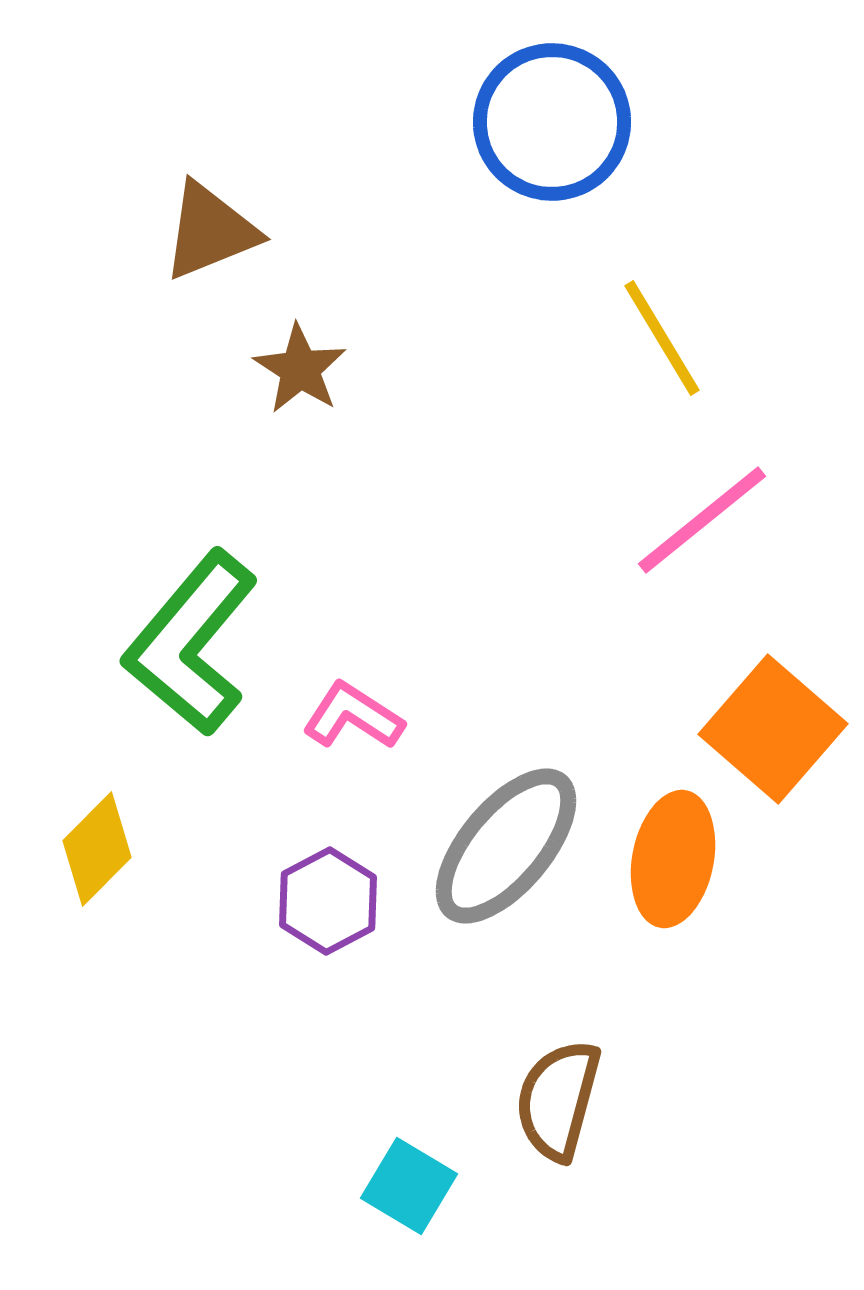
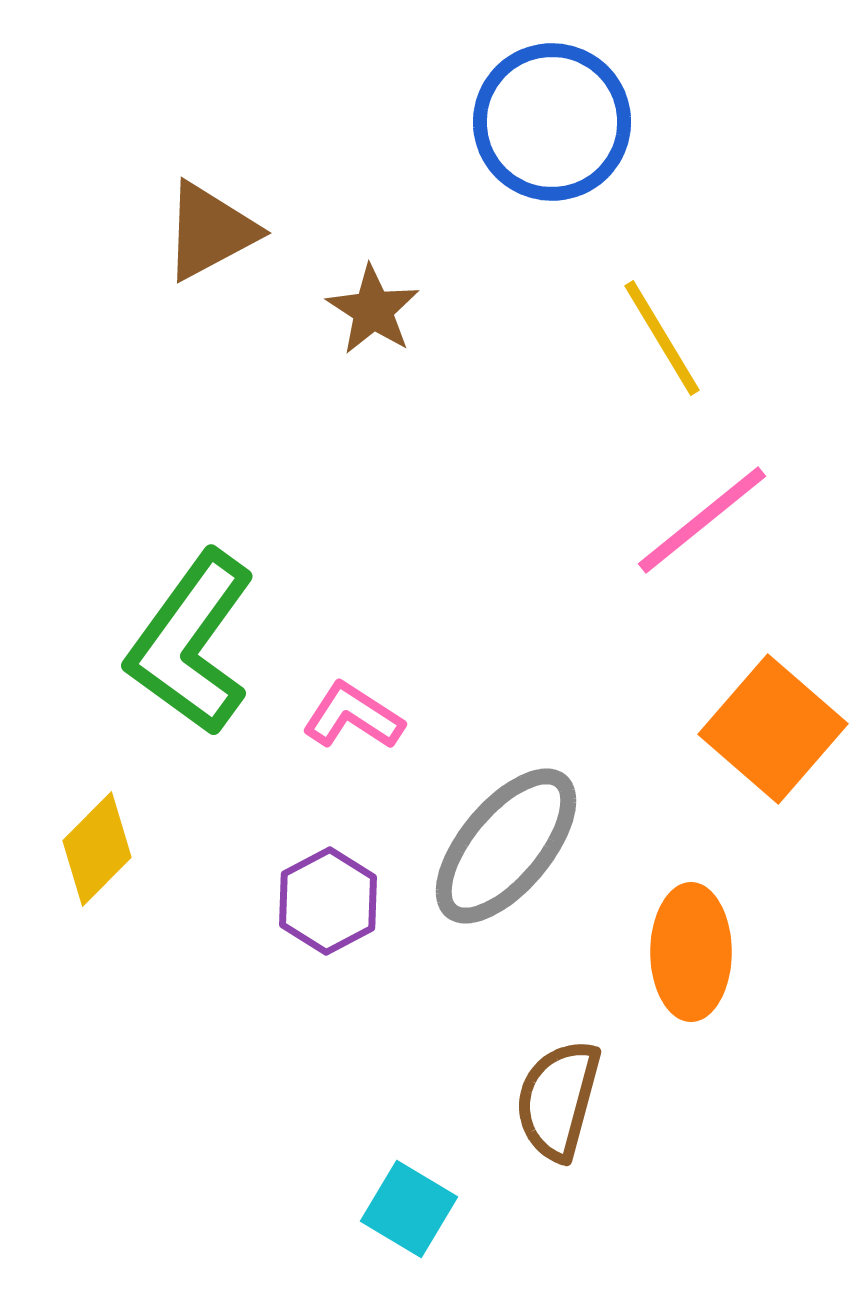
brown triangle: rotated 6 degrees counterclockwise
brown star: moved 73 px right, 59 px up
green L-shape: rotated 4 degrees counterclockwise
orange ellipse: moved 18 px right, 93 px down; rotated 11 degrees counterclockwise
cyan square: moved 23 px down
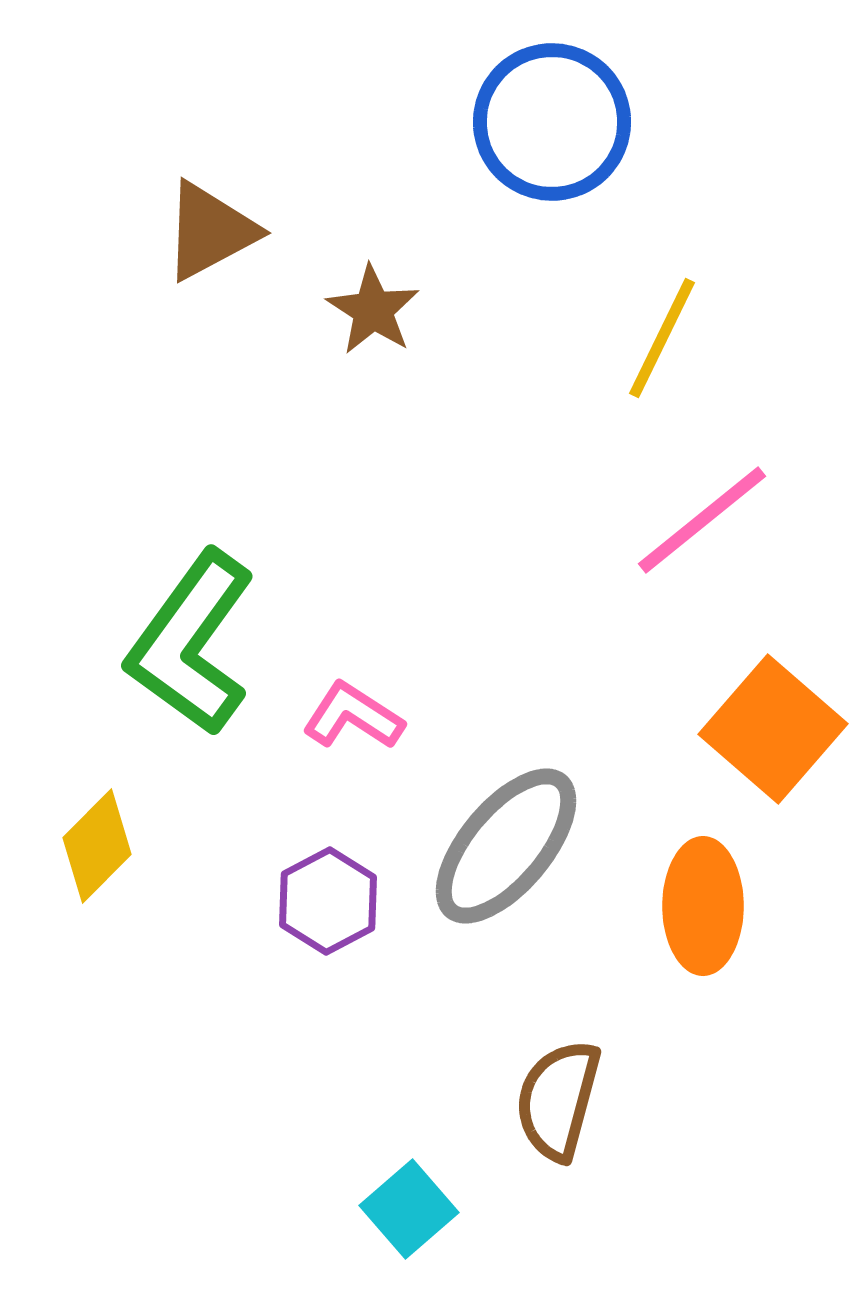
yellow line: rotated 57 degrees clockwise
yellow diamond: moved 3 px up
orange ellipse: moved 12 px right, 46 px up
cyan square: rotated 18 degrees clockwise
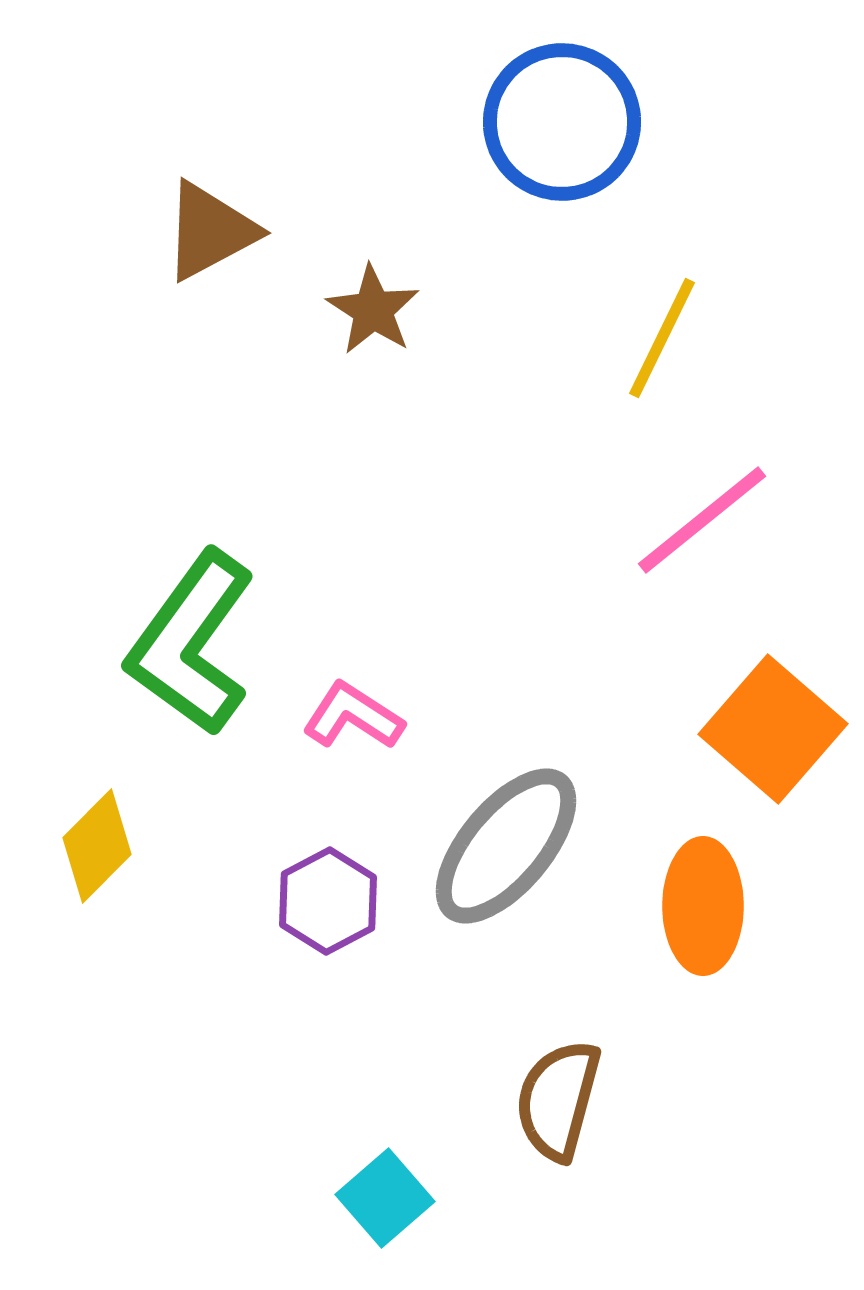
blue circle: moved 10 px right
cyan square: moved 24 px left, 11 px up
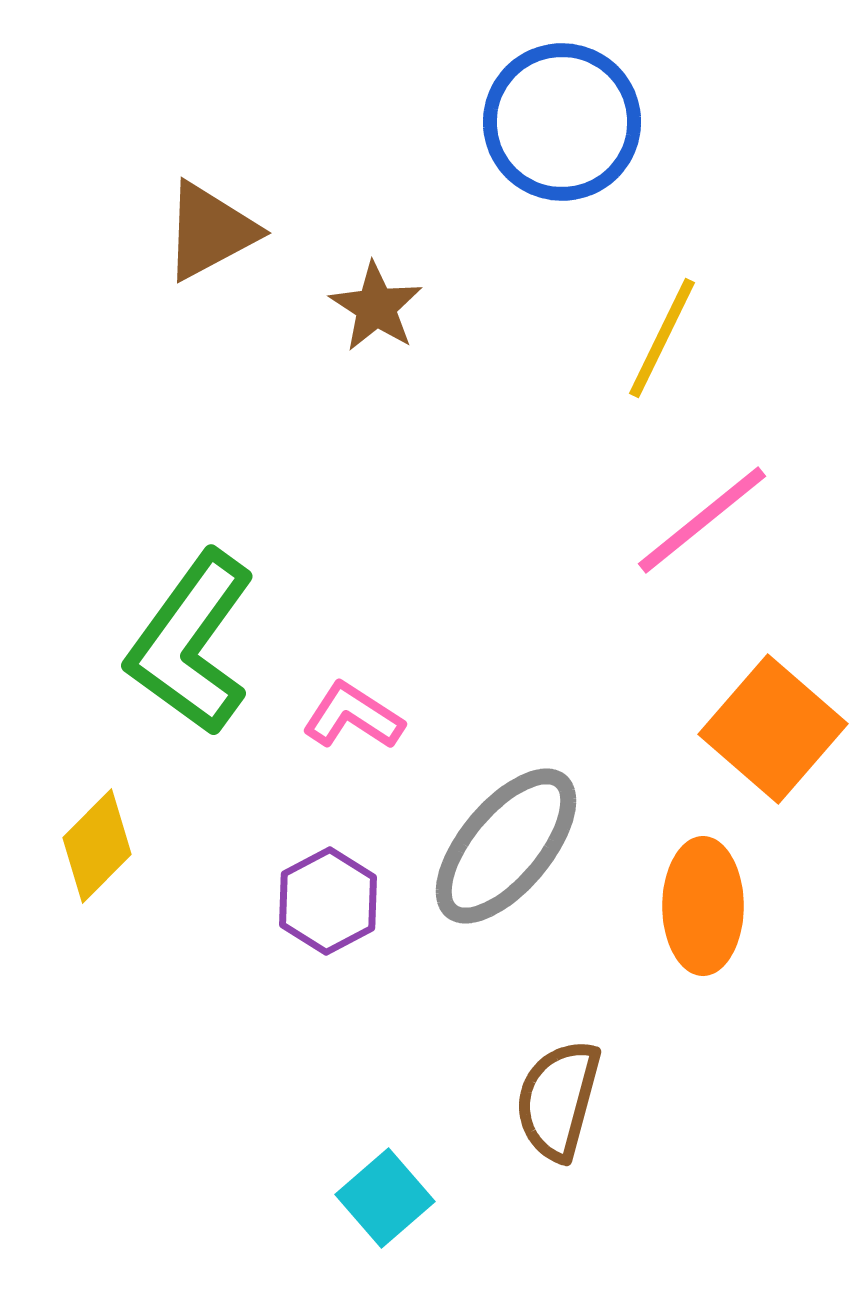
brown star: moved 3 px right, 3 px up
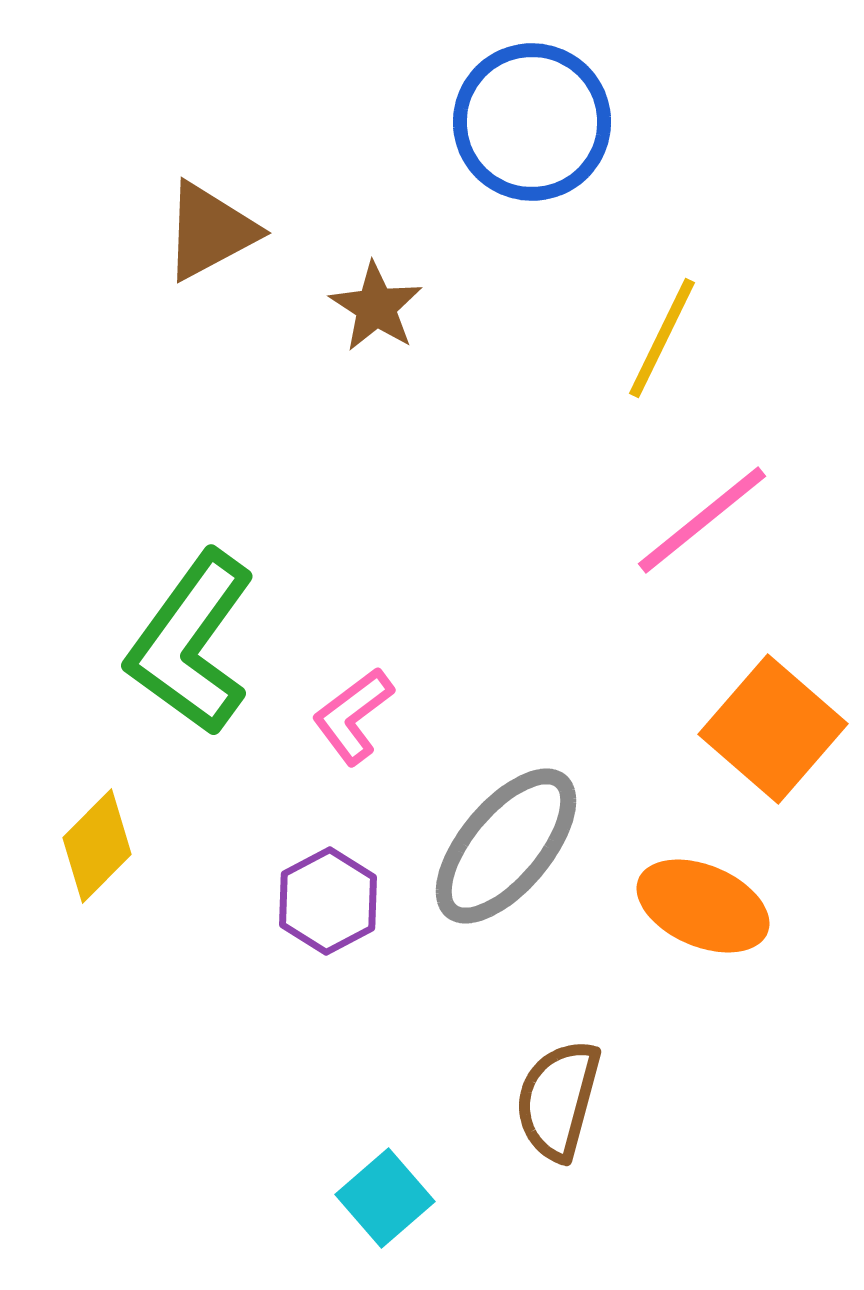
blue circle: moved 30 px left
pink L-shape: rotated 70 degrees counterclockwise
orange ellipse: rotated 67 degrees counterclockwise
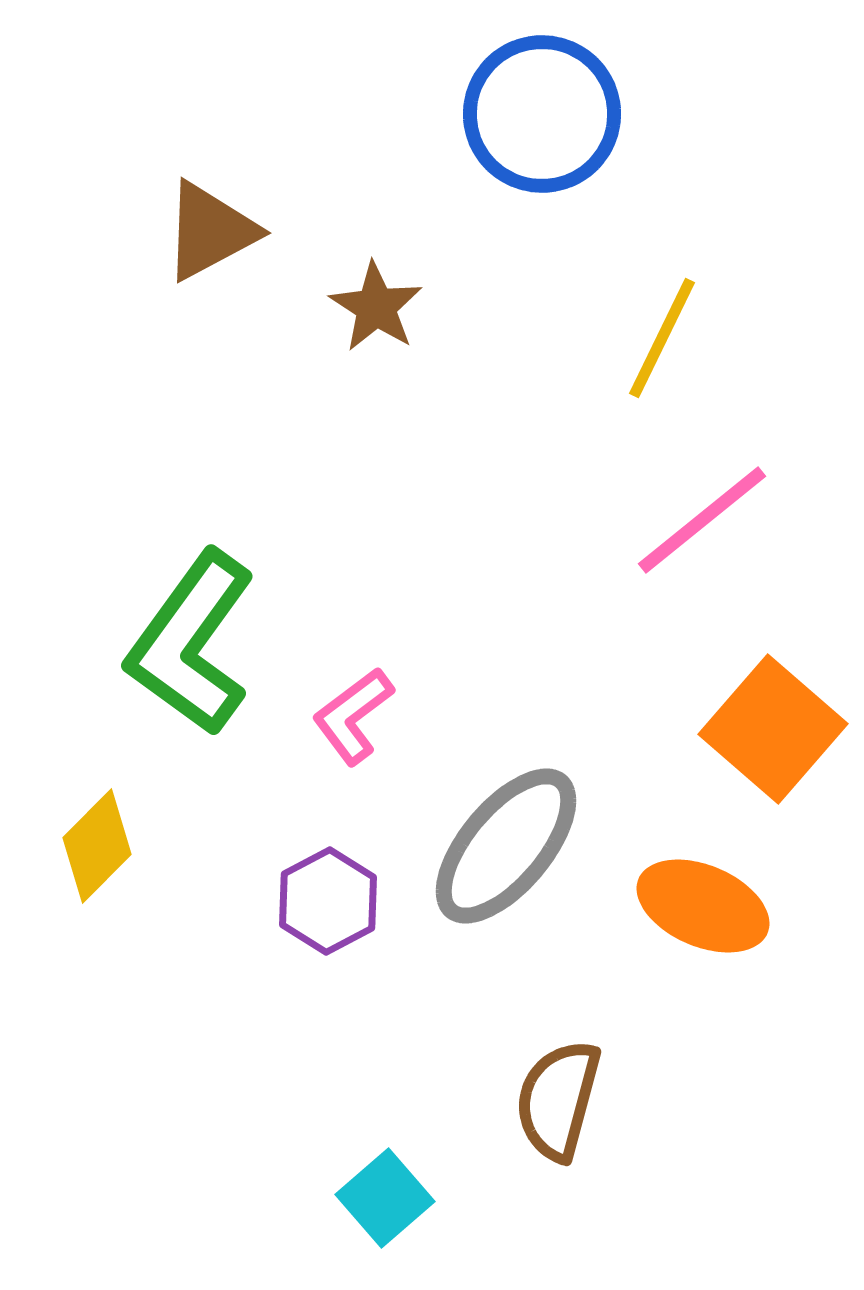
blue circle: moved 10 px right, 8 px up
